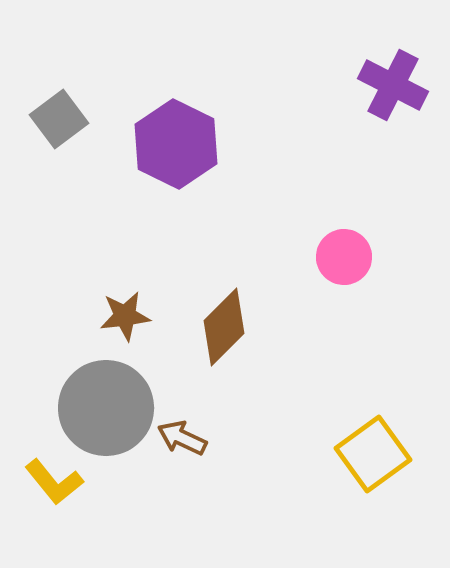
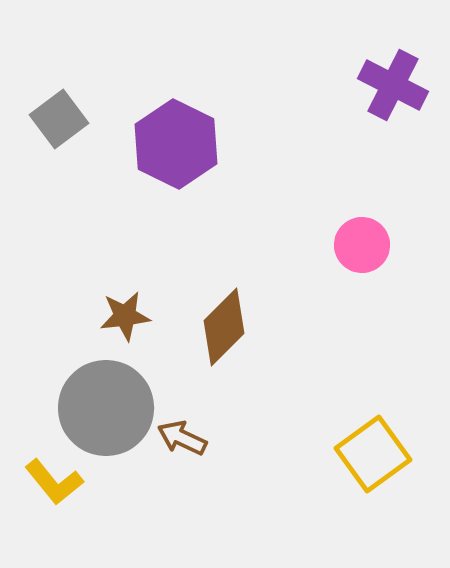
pink circle: moved 18 px right, 12 px up
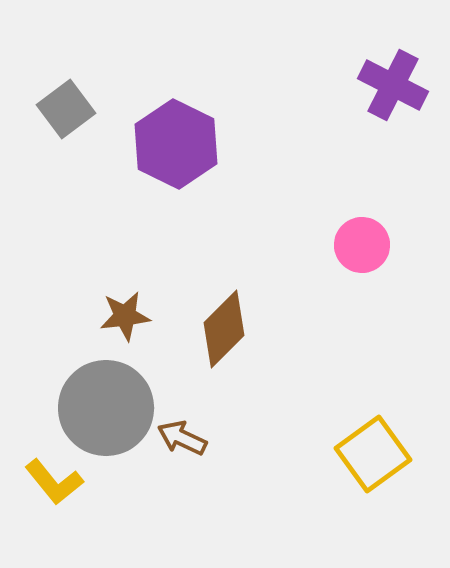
gray square: moved 7 px right, 10 px up
brown diamond: moved 2 px down
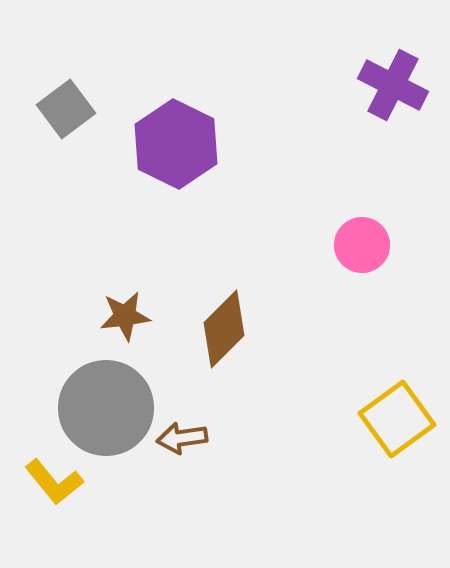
brown arrow: rotated 33 degrees counterclockwise
yellow square: moved 24 px right, 35 px up
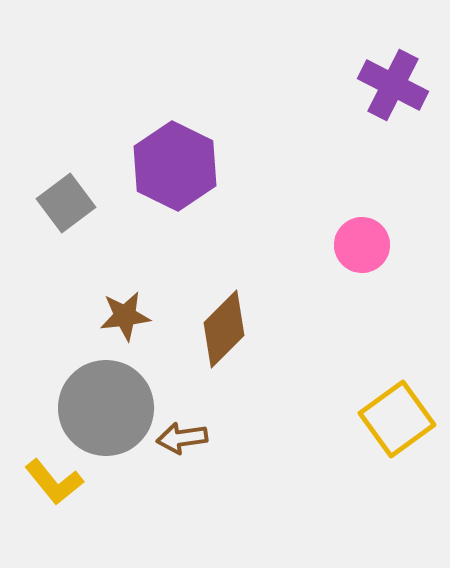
gray square: moved 94 px down
purple hexagon: moved 1 px left, 22 px down
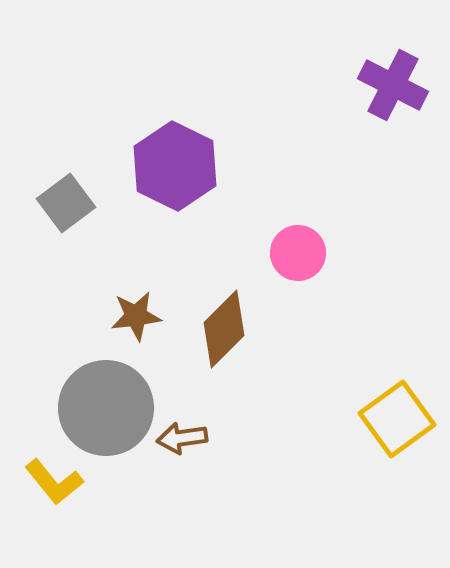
pink circle: moved 64 px left, 8 px down
brown star: moved 11 px right
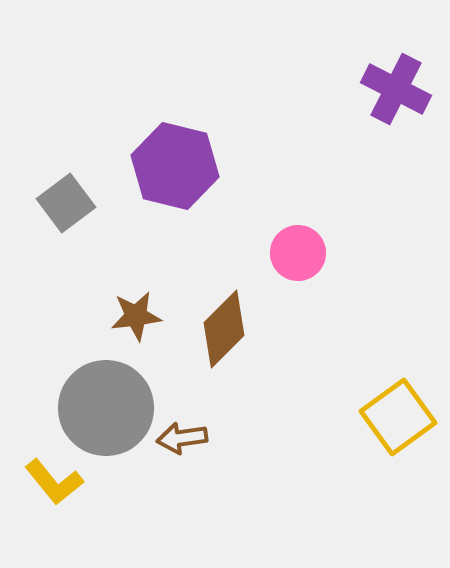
purple cross: moved 3 px right, 4 px down
purple hexagon: rotated 12 degrees counterclockwise
yellow square: moved 1 px right, 2 px up
